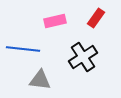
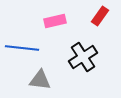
red rectangle: moved 4 px right, 2 px up
blue line: moved 1 px left, 1 px up
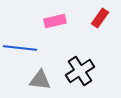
red rectangle: moved 2 px down
blue line: moved 2 px left
black cross: moved 3 px left, 14 px down
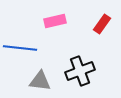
red rectangle: moved 2 px right, 6 px down
black cross: rotated 12 degrees clockwise
gray triangle: moved 1 px down
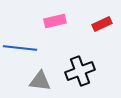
red rectangle: rotated 30 degrees clockwise
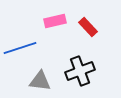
red rectangle: moved 14 px left, 3 px down; rotated 72 degrees clockwise
blue line: rotated 24 degrees counterclockwise
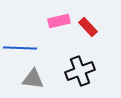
pink rectangle: moved 4 px right
blue line: rotated 20 degrees clockwise
gray triangle: moved 7 px left, 2 px up
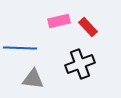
black cross: moved 7 px up
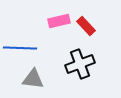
red rectangle: moved 2 px left, 1 px up
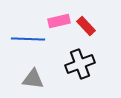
blue line: moved 8 px right, 9 px up
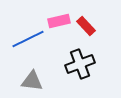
blue line: rotated 28 degrees counterclockwise
gray triangle: moved 1 px left, 2 px down
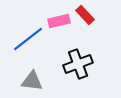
red rectangle: moved 1 px left, 11 px up
blue line: rotated 12 degrees counterclockwise
black cross: moved 2 px left
